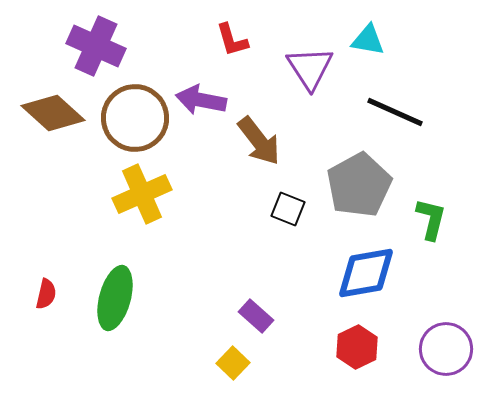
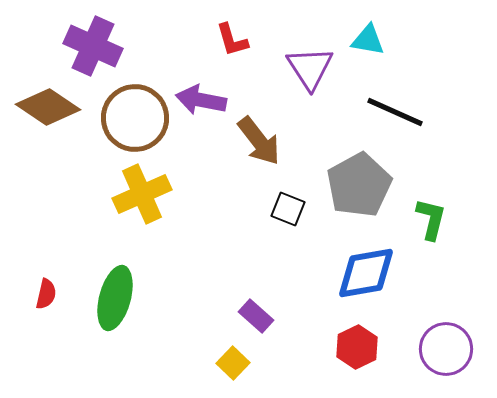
purple cross: moved 3 px left
brown diamond: moved 5 px left, 6 px up; rotated 8 degrees counterclockwise
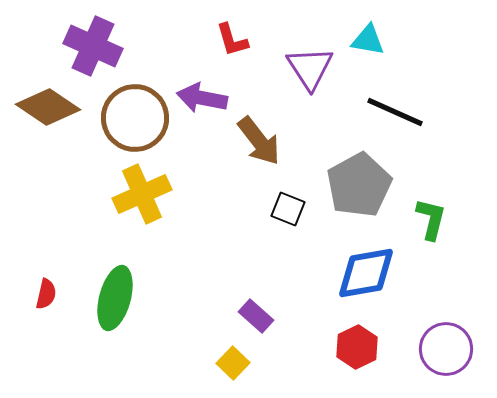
purple arrow: moved 1 px right, 2 px up
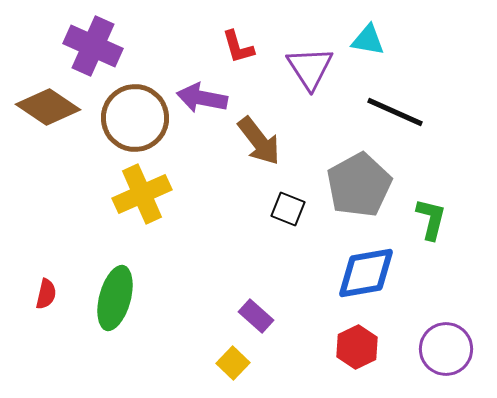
red L-shape: moved 6 px right, 7 px down
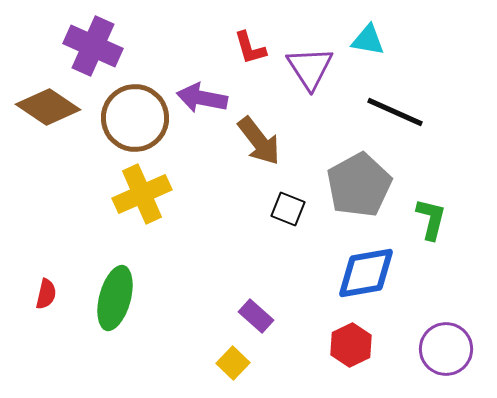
red L-shape: moved 12 px right, 1 px down
red hexagon: moved 6 px left, 2 px up
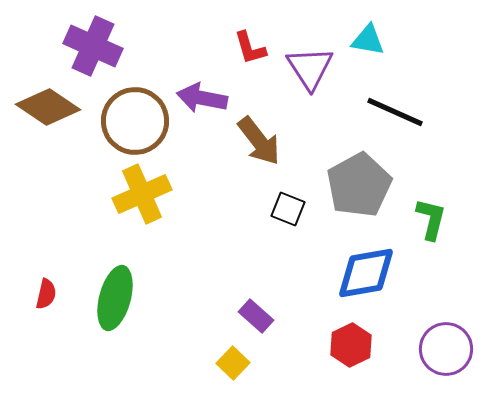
brown circle: moved 3 px down
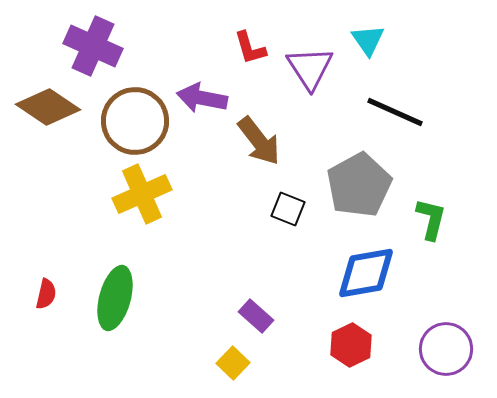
cyan triangle: rotated 45 degrees clockwise
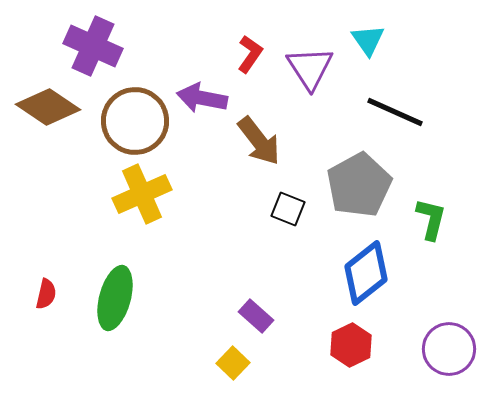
red L-shape: moved 6 px down; rotated 129 degrees counterclockwise
blue diamond: rotated 28 degrees counterclockwise
purple circle: moved 3 px right
